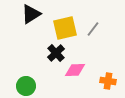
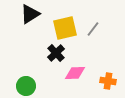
black triangle: moved 1 px left
pink diamond: moved 3 px down
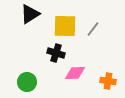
yellow square: moved 2 px up; rotated 15 degrees clockwise
black cross: rotated 30 degrees counterclockwise
green circle: moved 1 px right, 4 px up
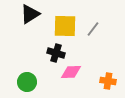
pink diamond: moved 4 px left, 1 px up
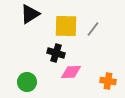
yellow square: moved 1 px right
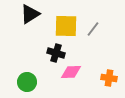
orange cross: moved 1 px right, 3 px up
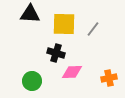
black triangle: rotated 35 degrees clockwise
yellow square: moved 2 px left, 2 px up
pink diamond: moved 1 px right
orange cross: rotated 21 degrees counterclockwise
green circle: moved 5 px right, 1 px up
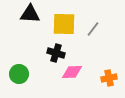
green circle: moved 13 px left, 7 px up
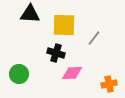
yellow square: moved 1 px down
gray line: moved 1 px right, 9 px down
pink diamond: moved 1 px down
orange cross: moved 6 px down
